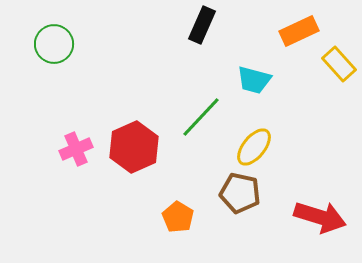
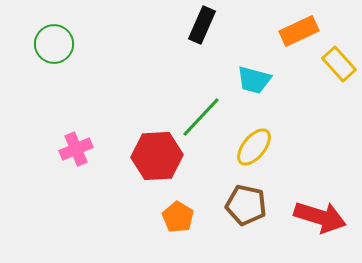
red hexagon: moved 23 px right, 9 px down; rotated 21 degrees clockwise
brown pentagon: moved 6 px right, 12 px down
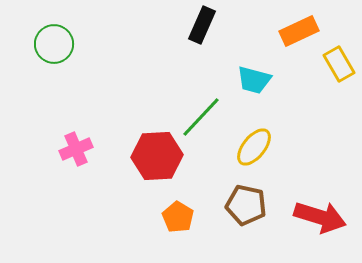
yellow rectangle: rotated 12 degrees clockwise
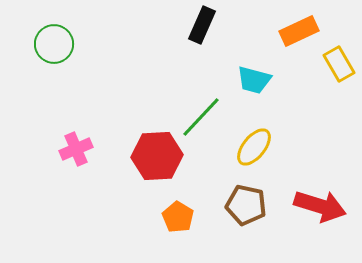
red arrow: moved 11 px up
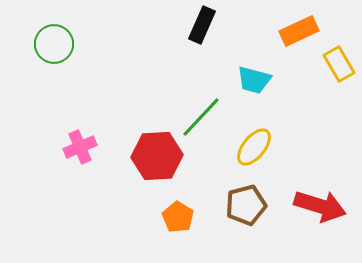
pink cross: moved 4 px right, 2 px up
brown pentagon: rotated 27 degrees counterclockwise
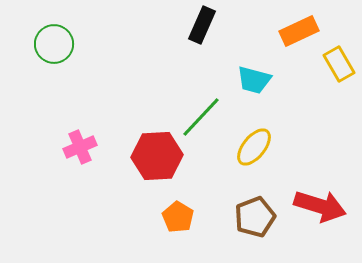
brown pentagon: moved 9 px right, 12 px down; rotated 6 degrees counterclockwise
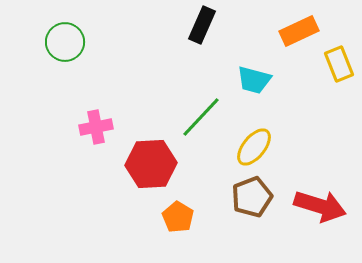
green circle: moved 11 px right, 2 px up
yellow rectangle: rotated 8 degrees clockwise
pink cross: moved 16 px right, 20 px up; rotated 12 degrees clockwise
red hexagon: moved 6 px left, 8 px down
brown pentagon: moved 3 px left, 20 px up
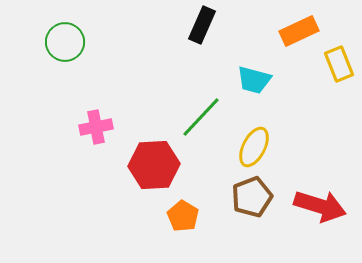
yellow ellipse: rotated 12 degrees counterclockwise
red hexagon: moved 3 px right, 1 px down
orange pentagon: moved 5 px right, 1 px up
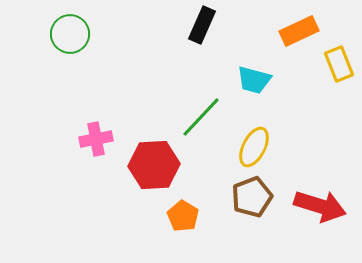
green circle: moved 5 px right, 8 px up
pink cross: moved 12 px down
